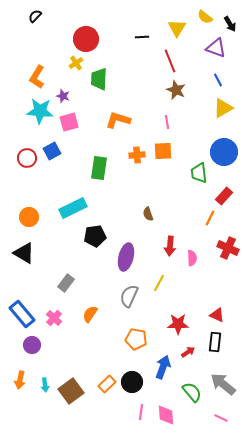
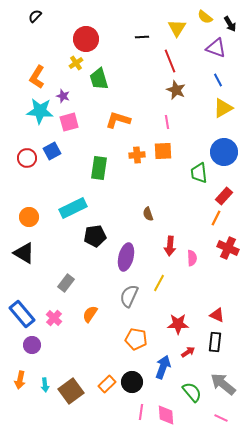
green trapezoid at (99, 79): rotated 20 degrees counterclockwise
orange line at (210, 218): moved 6 px right
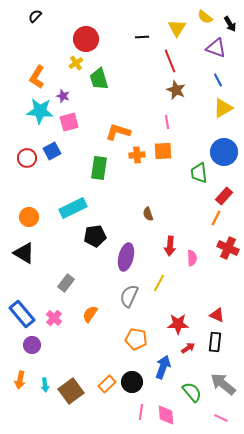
orange L-shape at (118, 120): moved 12 px down
red arrow at (188, 352): moved 4 px up
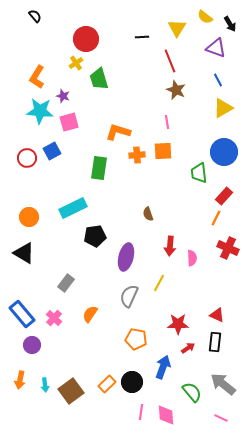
black semicircle at (35, 16): rotated 96 degrees clockwise
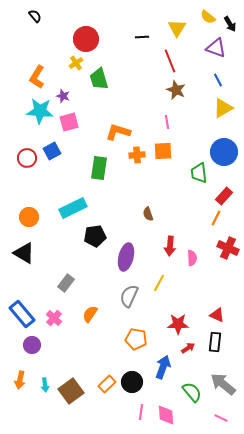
yellow semicircle at (205, 17): moved 3 px right
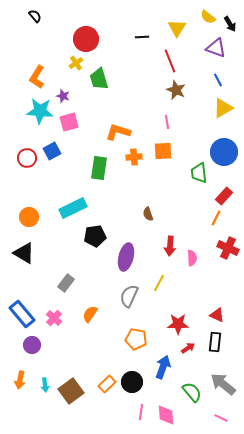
orange cross at (137, 155): moved 3 px left, 2 px down
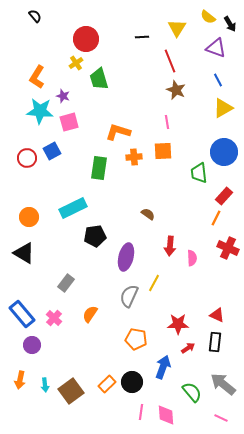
brown semicircle at (148, 214): rotated 144 degrees clockwise
yellow line at (159, 283): moved 5 px left
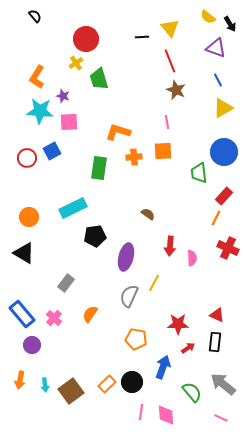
yellow triangle at (177, 28): moved 7 px left; rotated 12 degrees counterclockwise
pink square at (69, 122): rotated 12 degrees clockwise
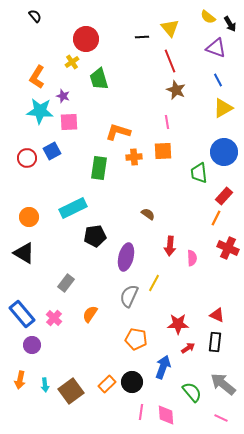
yellow cross at (76, 63): moved 4 px left, 1 px up
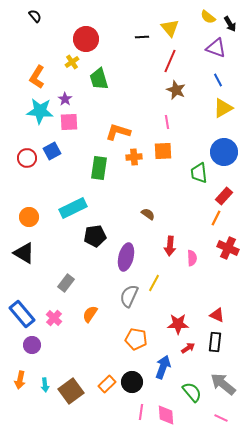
red line at (170, 61): rotated 45 degrees clockwise
purple star at (63, 96): moved 2 px right, 3 px down; rotated 16 degrees clockwise
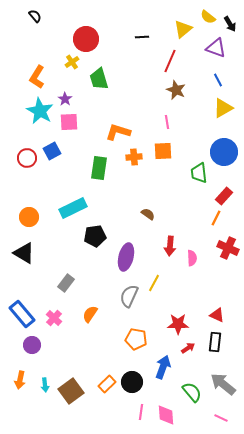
yellow triangle at (170, 28): moved 13 px right, 1 px down; rotated 30 degrees clockwise
cyan star at (40, 111): rotated 24 degrees clockwise
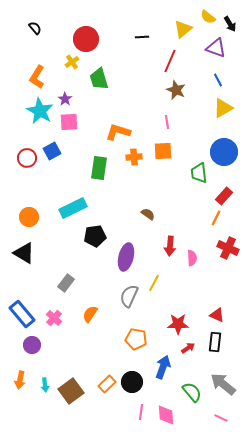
black semicircle at (35, 16): moved 12 px down
